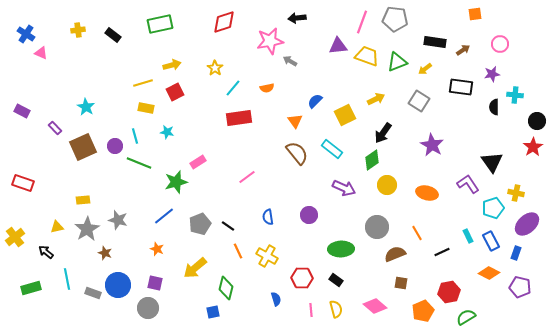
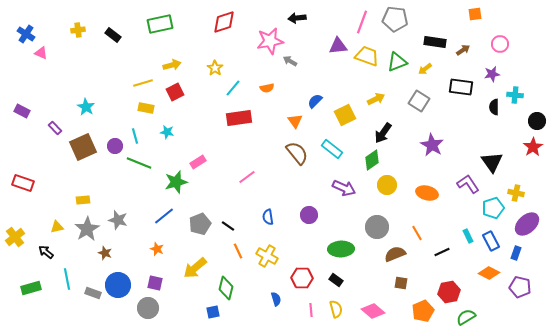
pink diamond at (375, 306): moved 2 px left, 5 px down
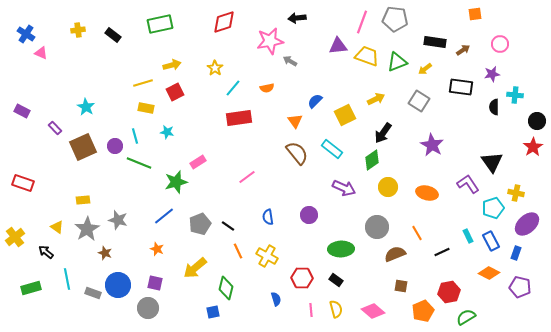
yellow circle at (387, 185): moved 1 px right, 2 px down
yellow triangle at (57, 227): rotated 48 degrees clockwise
brown square at (401, 283): moved 3 px down
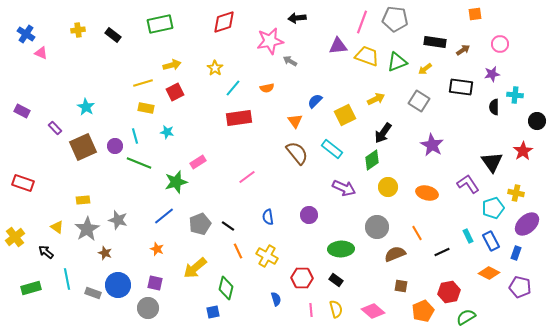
red star at (533, 147): moved 10 px left, 4 px down
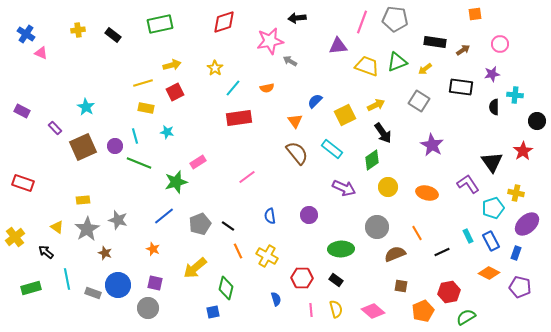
yellow trapezoid at (367, 56): moved 10 px down
yellow arrow at (376, 99): moved 6 px down
black arrow at (383, 133): rotated 70 degrees counterclockwise
blue semicircle at (268, 217): moved 2 px right, 1 px up
orange star at (157, 249): moved 4 px left
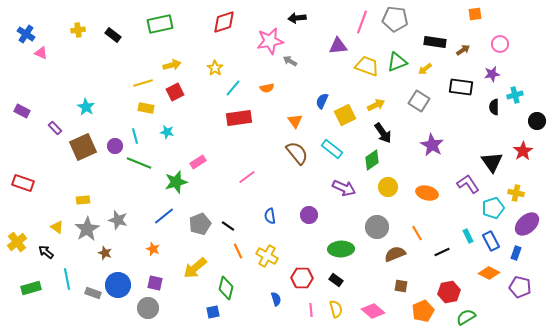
cyan cross at (515, 95): rotated 21 degrees counterclockwise
blue semicircle at (315, 101): moved 7 px right; rotated 21 degrees counterclockwise
yellow cross at (15, 237): moved 2 px right, 5 px down
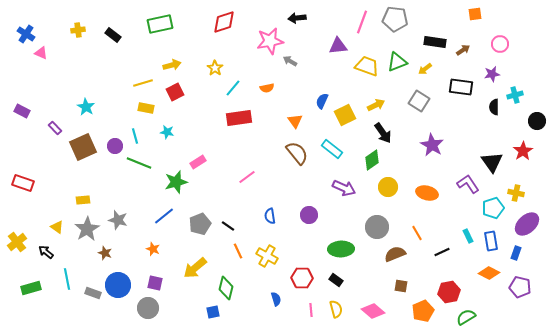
blue rectangle at (491, 241): rotated 18 degrees clockwise
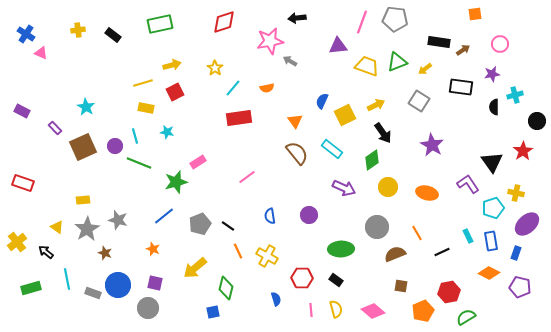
black rectangle at (435, 42): moved 4 px right
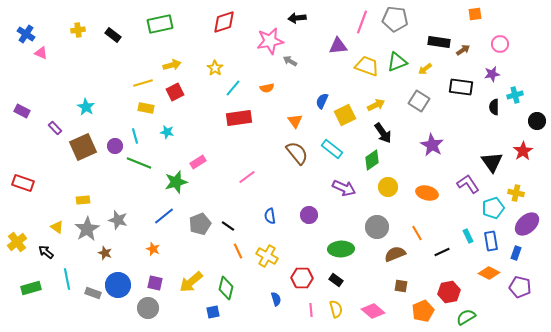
yellow arrow at (195, 268): moved 4 px left, 14 px down
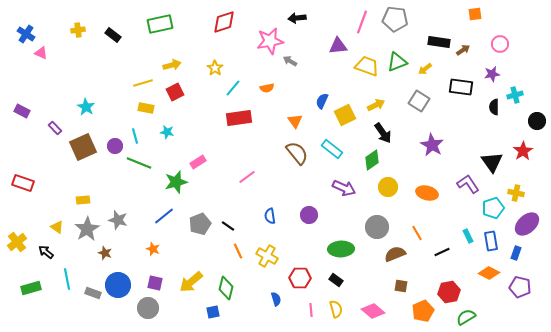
red hexagon at (302, 278): moved 2 px left
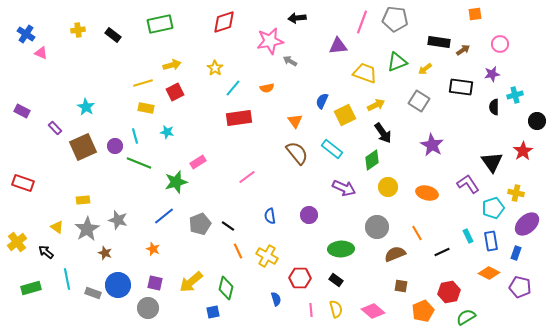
yellow trapezoid at (367, 66): moved 2 px left, 7 px down
